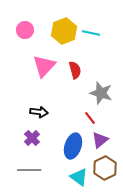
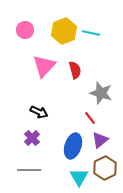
black arrow: rotated 18 degrees clockwise
cyan triangle: rotated 24 degrees clockwise
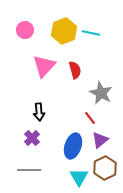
gray star: rotated 10 degrees clockwise
black arrow: rotated 60 degrees clockwise
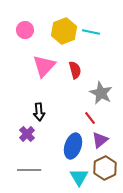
cyan line: moved 1 px up
purple cross: moved 5 px left, 4 px up
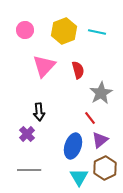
cyan line: moved 6 px right
red semicircle: moved 3 px right
gray star: rotated 15 degrees clockwise
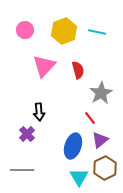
gray line: moved 7 px left
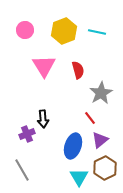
pink triangle: rotated 15 degrees counterclockwise
black arrow: moved 4 px right, 7 px down
purple cross: rotated 21 degrees clockwise
gray line: rotated 60 degrees clockwise
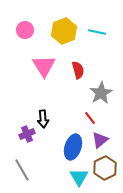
blue ellipse: moved 1 px down
